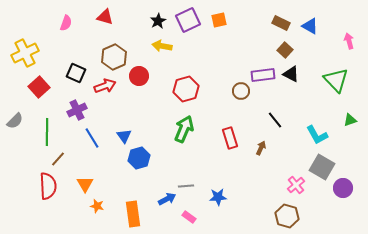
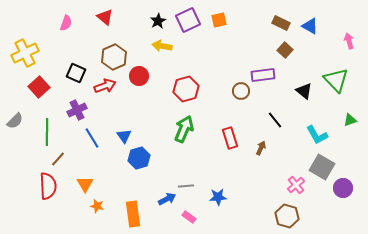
red triangle at (105, 17): rotated 24 degrees clockwise
black triangle at (291, 74): moved 13 px right, 17 px down; rotated 12 degrees clockwise
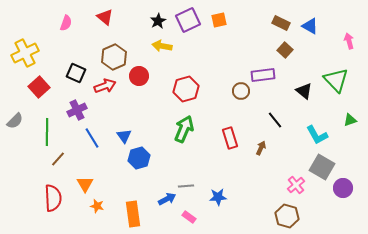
red semicircle at (48, 186): moved 5 px right, 12 px down
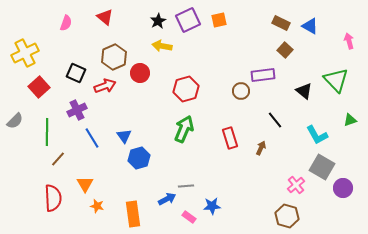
red circle at (139, 76): moved 1 px right, 3 px up
blue star at (218, 197): moved 6 px left, 9 px down
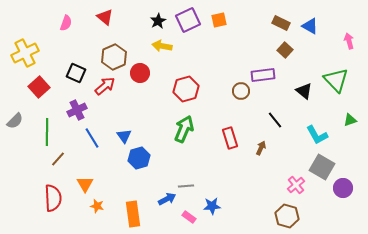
red arrow at (105, 86): rotated 20 degrees counterclockwise
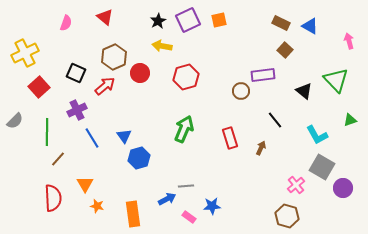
red hexagon at (186, 89): moved 12 px up
